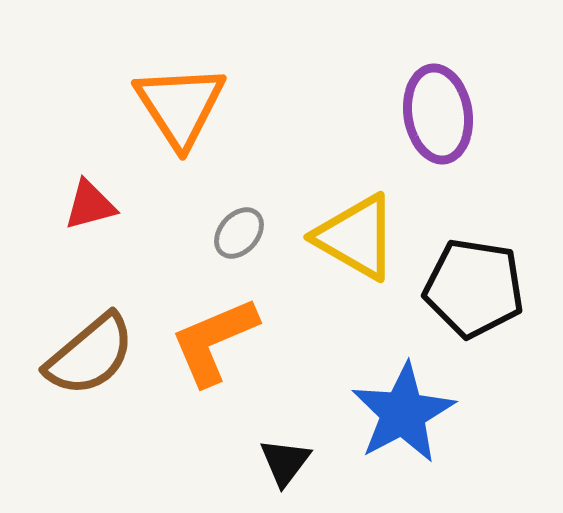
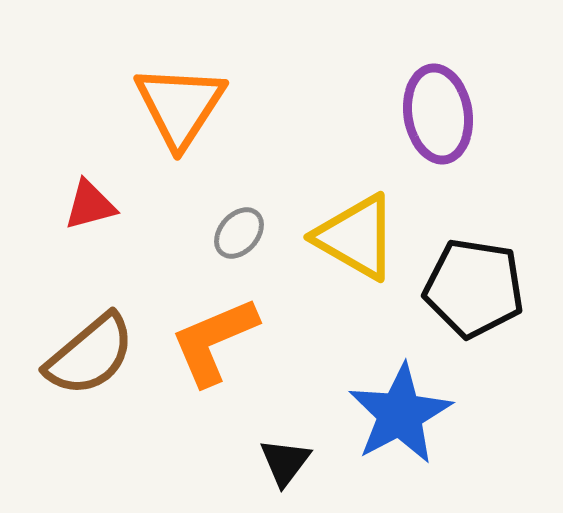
orange triangle: rotated 6 degrees clockwise
blue star: moved 3 px left, 1 px down
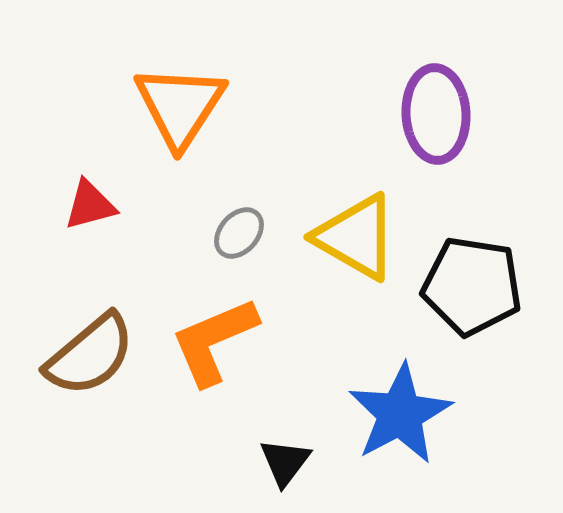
purple ellipse: moved 2 px left; rotated 6 degrees clockwise
black pentagon: moved 2 px left, 2 px up
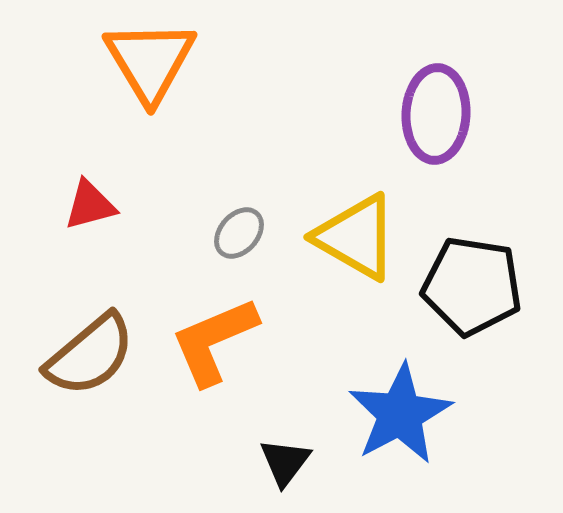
orange triangle: moved 30 px left, 45 px up; rotated 4 degrees counterclockwise
purple ellipse: rotated 6 degrees clockwise
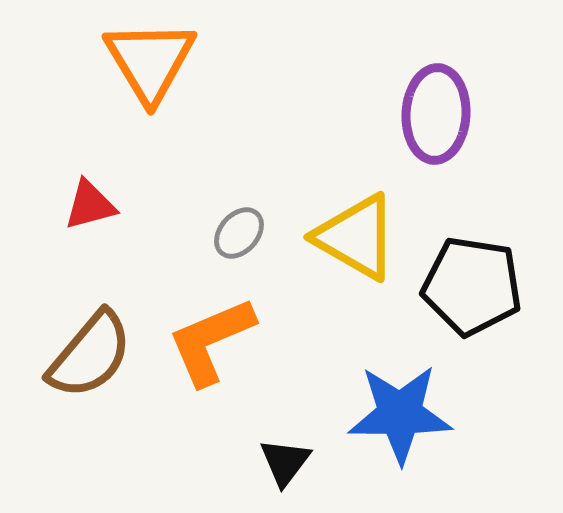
orange L-shape: moved 3 px left
brown semicircle: rotated 10 degrees counterclockwise
blue star: rotated 28 degrees clockwise
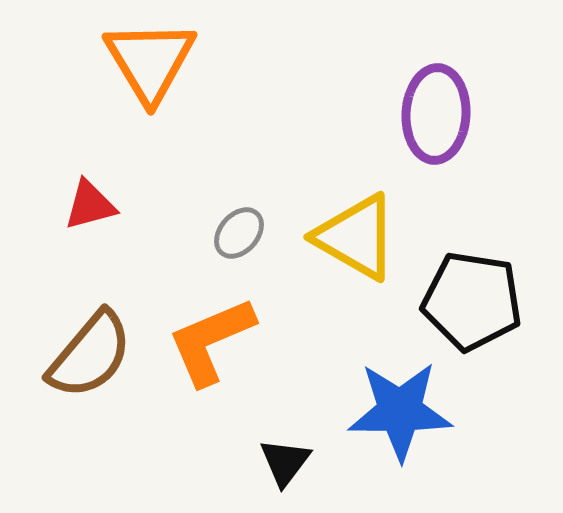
black pentagon: moved 15 px down
blue star: moved 3 px up
